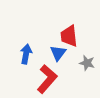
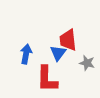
red trapezoid: moved 1 px left, 4 px down
red L-shape: rotated 140 degrees clockwise
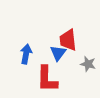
gray star: moved 1 px right, 1 px down
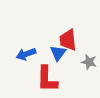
blue arrow: rotated 120 degrees counterclockwise
gray star: moved 1 px right, 2 px up
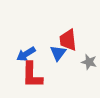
blue arrow: rotated 12 degrees counterclockwise
red L-shape: moved 15 px left, 4 px up
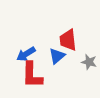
blue triangle: moved 1 px left, 3 px down; rotated 12 degrees clockwise
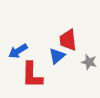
blue arrow: moved 8 px left, 3 px up
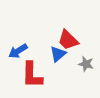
red trapezoid: rotated 40 degrees counterclockwise
blue triangle: moved 1 px right, 2 px up
gray star: moved 3 px left, 2 px down
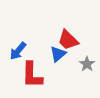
blue arrow: rotated 18 degrees counterclockwise
gray star: moved 1 px right; rotated 21 degrees clockwise
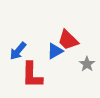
blue triangle: moved 3 px left, 3 px up; rotated 12 degrees clockwise
